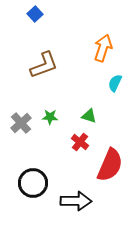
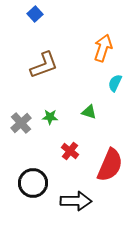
green triangle: moved 4 px up
red cross: moved 10 px left, 9 px down
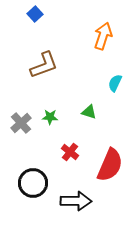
orange arrow: moved 12 px up
red cross: moved 1 px down
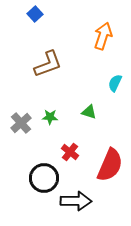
brown L-shape: moved 4 px right, 1 px up
black circle: moved 11 px right, 5 px up
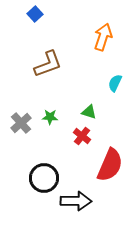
orange arrow: moved 1 px down
red cross: moved 12 px right, 16 px up
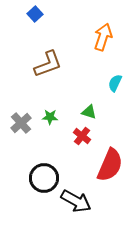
black arrow: rotated 28 degrees clockwise
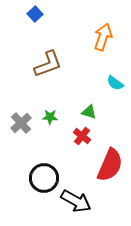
cyan semicircle: rotated 78 degrees counterclockwise
